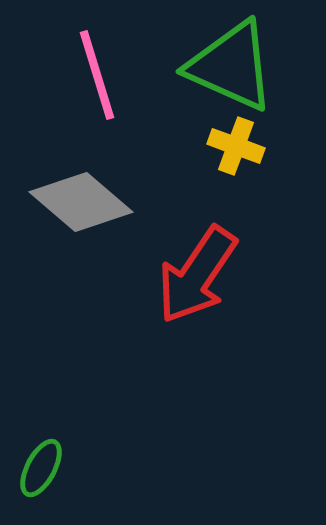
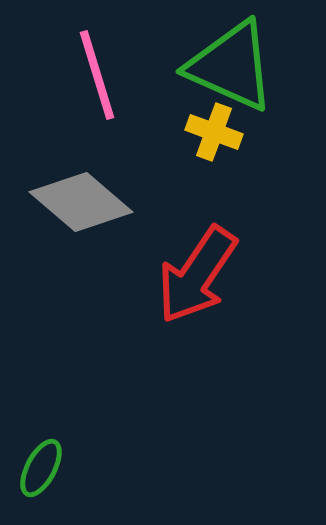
yellow cross: moved 22 px left, 14 px up
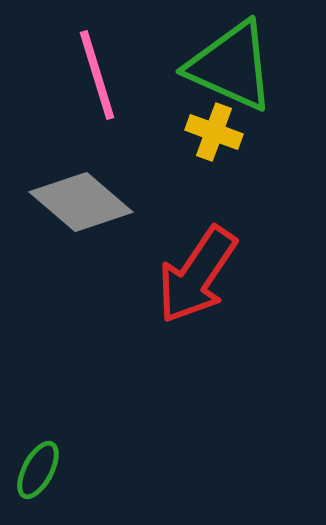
green ellipse: moved 3 px left, 2 px down
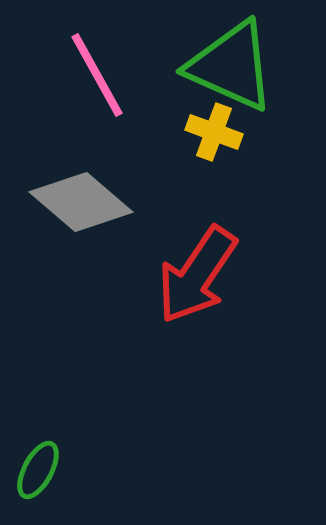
pink line: rotated 12 degrees counterclockwise
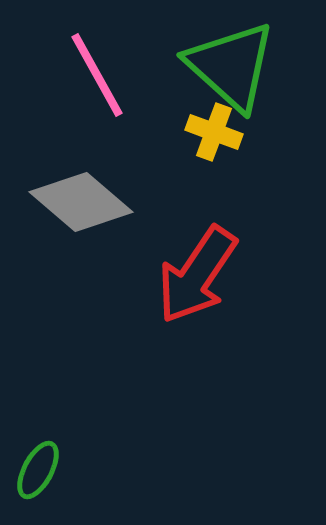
green triangle: rotated 18 degrees clockwise
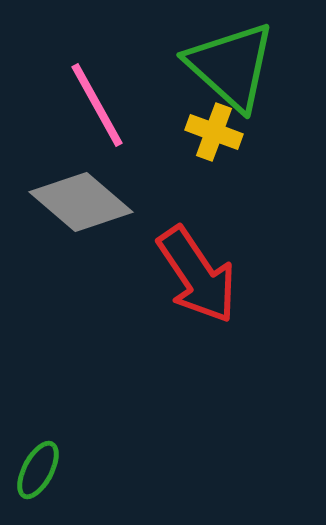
pink line: moved 30 px down
red arrow: rotated 68 degrees counterclockwise
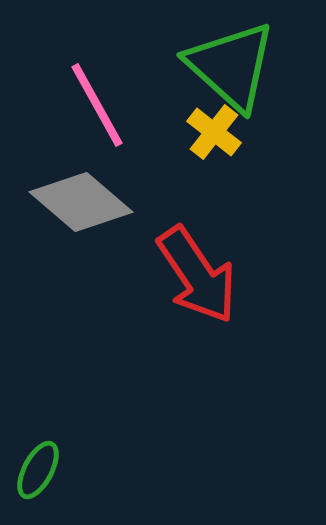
yellow cross: rotated 18 degrees clockwise
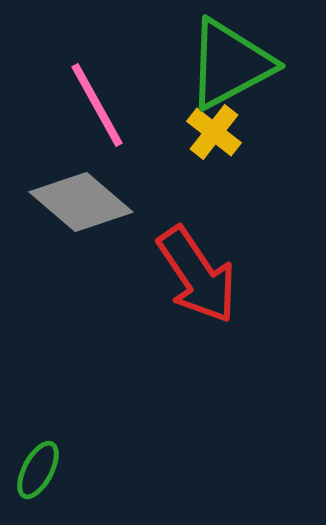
green triangle: moved 1 px left, 2 px up; rotated 50 degrees clockwise
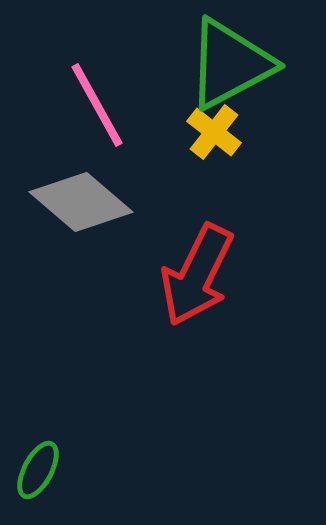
red arrow: rotated 60 degrees clockwise
